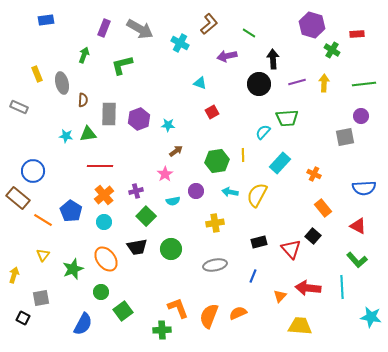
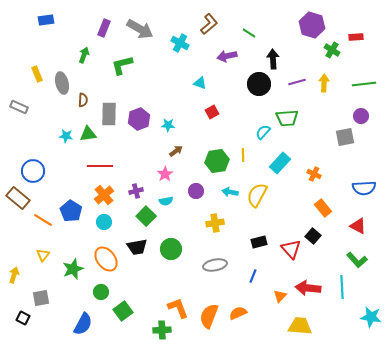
red rectangle at (357, 34): moved 1 px left, 3 px down
cyan semicircle at (173, 201): moved 7 px left
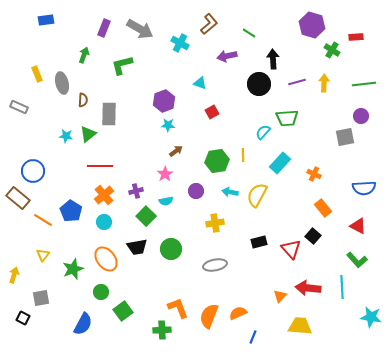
purple hexagon at (139, 119): moved 25 px right, 18 px up
green triangle at (88, 134): rotated 30 degrees counterclockwise
blue line at (253, 276): moved 61 px down
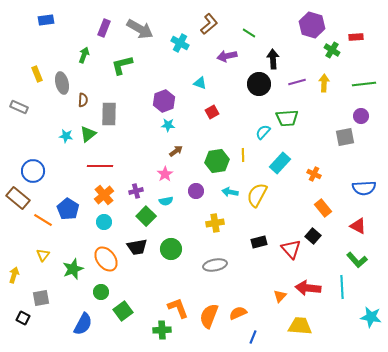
blue pentagon at (71, 211): moved 3 px left, 2 px up
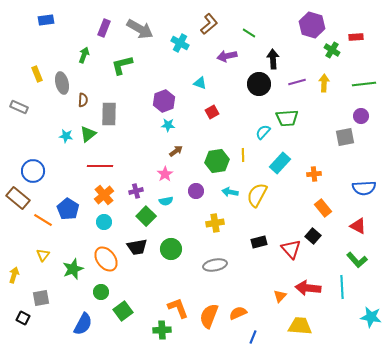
orange cross at (314, 174): rotated 32 degrees counterclockwise
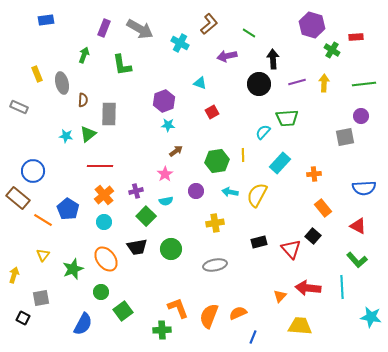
green L-shape at (122, 65): rotated 85 degrees counterclockwise
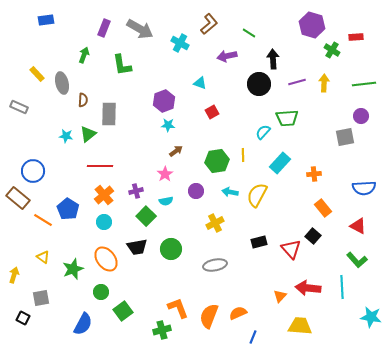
yellow rectangle at (37, 74): rotated 21 degrees counterclockwise
yellow cross at (215, 223): rotated 18 degrees counterclockwise
yellow triangle at (43, 255): moved 2 px down; rotated 32 degrees counterclockwise
green cross at (162, 330): rotated 12 degrees counterclockwise
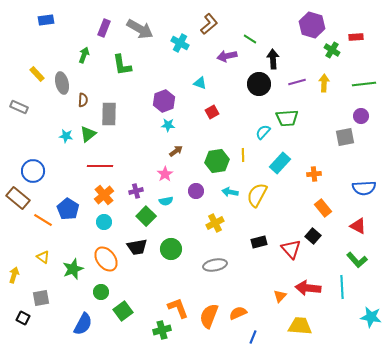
green line at (249, 33): moved 1 px right, 6 px down
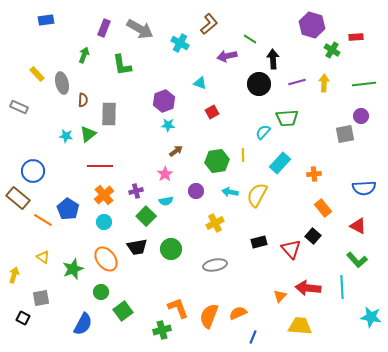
gray square at (345, 137): moved 3 px up
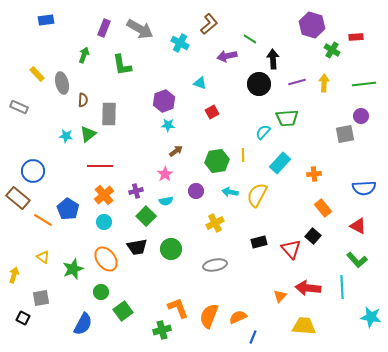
orange semicircle at (238, 313): moved 4 px down
yellow trapezoid at (300, 326): moved 4 px right
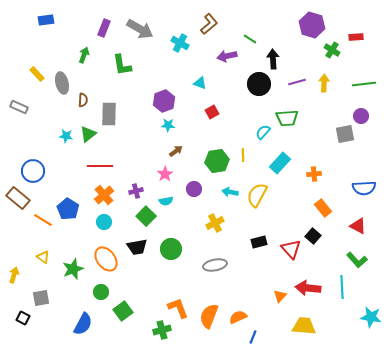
purple circle at (196, 191): moved 2 px left, 2 px up
